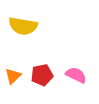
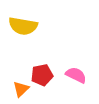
orange triangle: moved 8 px right, 13 px down
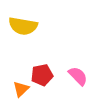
pink semicircle: moved 2 px right, 1 px down; rotated 20 degrees clockwise
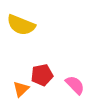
yellow semicircle: moved 2 px left, 1 px up; rotated 12 degrees clockwise
pink semicircle: moved 3 px left, 9 px down
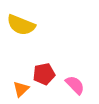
red pentagon: moved 2 px right, 1 px up
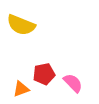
pink semicircle: moved 2 px left, 2 px up
orange triangle: rotated 24 degrees clockwise
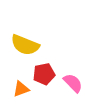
yellow semicircle: moved 4 px right, 20 px down
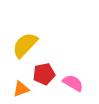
yellow semicircle: rotated 112 degrees clockwise
pink semicircle: rotated 15 degrees counterclockwise
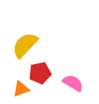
red pentagon: moved 4 px left, 1 px up
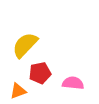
pink semicircle: rotated 25 degrees counterclockwise
orange triangle: moved 3 px left, 2 px down
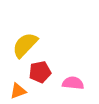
red pentagon: moved 1 px up
